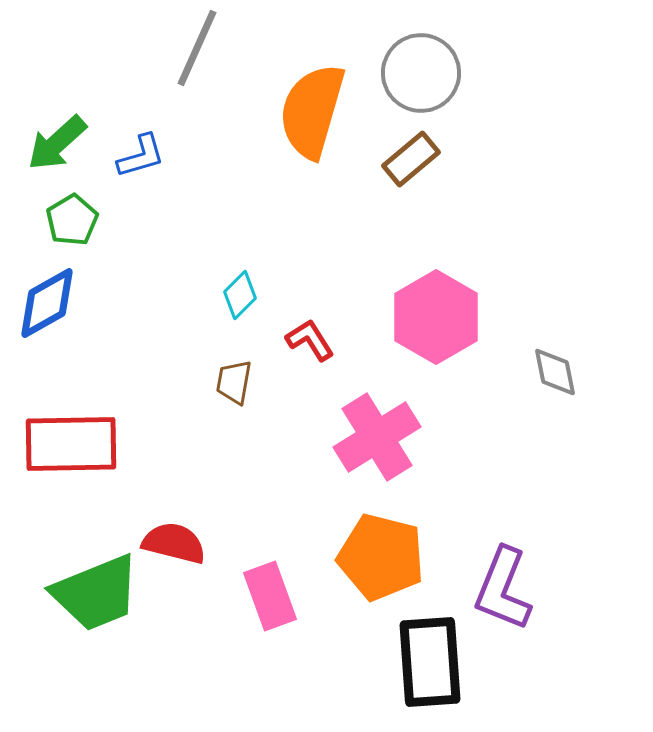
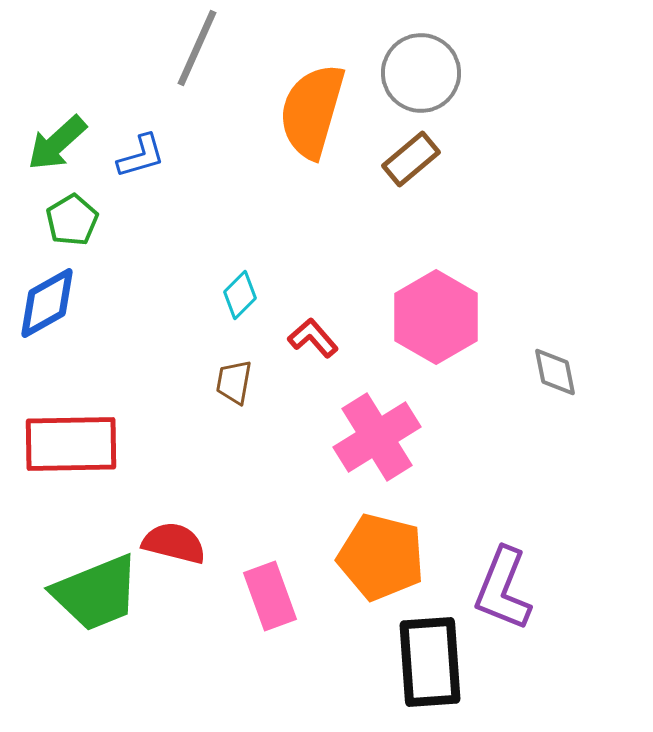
red L-shape: moved 3 px right, 2 px up; rotated 9 degrees counterclockwise
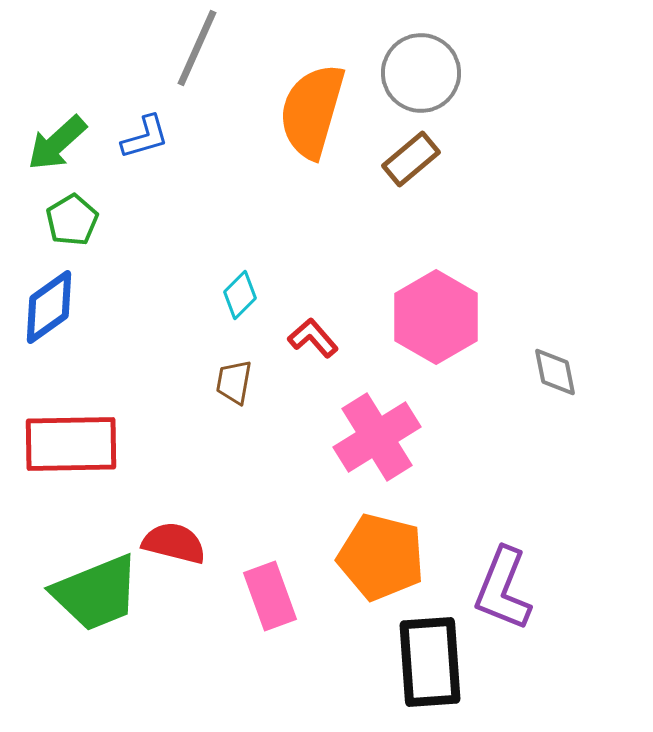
blue L-shape: moved 4 px right, 19 px up
blue diamond: moved 2 px right, 4 px down; rotated 6 degrees counterclockwise
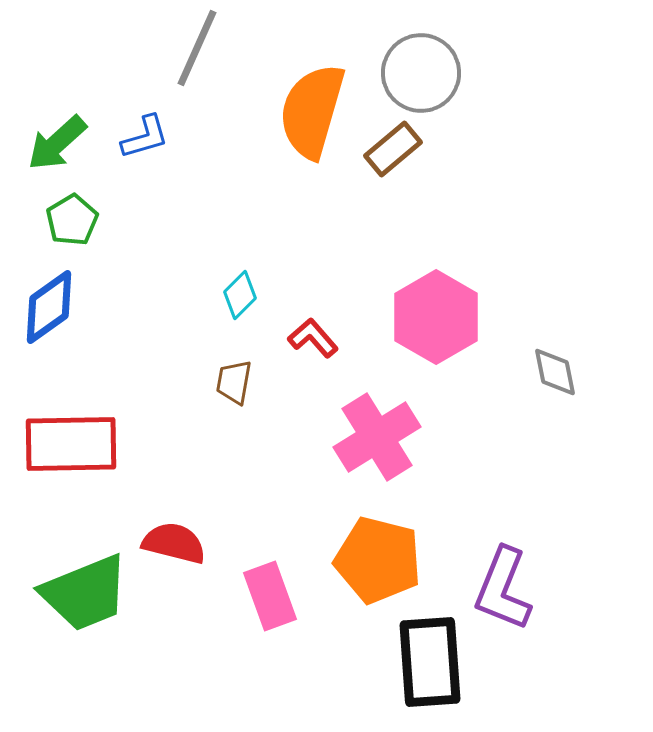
brown rectangle: moved 18 px left, 10 px up
orange pentagon: moved 3 px left, 3 px down
green trapezoid: moved 11 px left
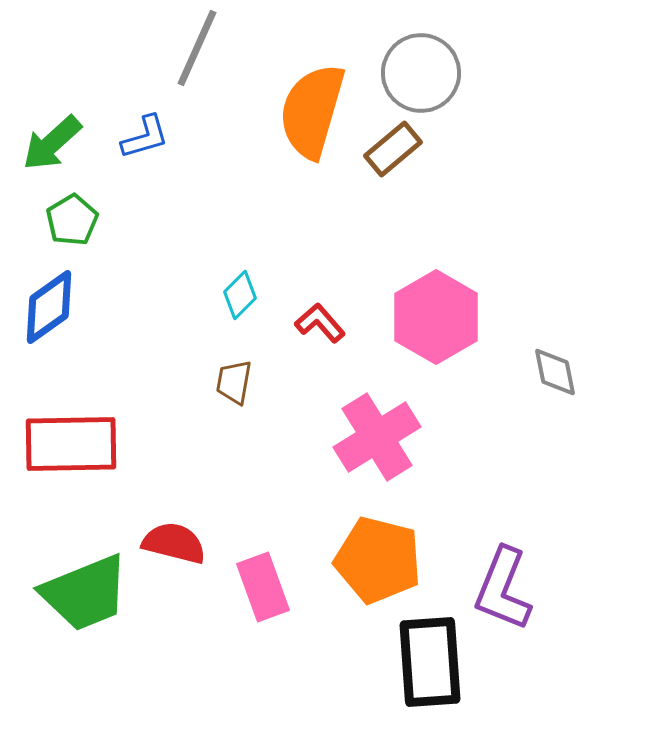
green arrow: moved 5 px left
red L-shape: moved 7 px right, 15 px up
pink rectangle: moved 7 px left, 9 px up
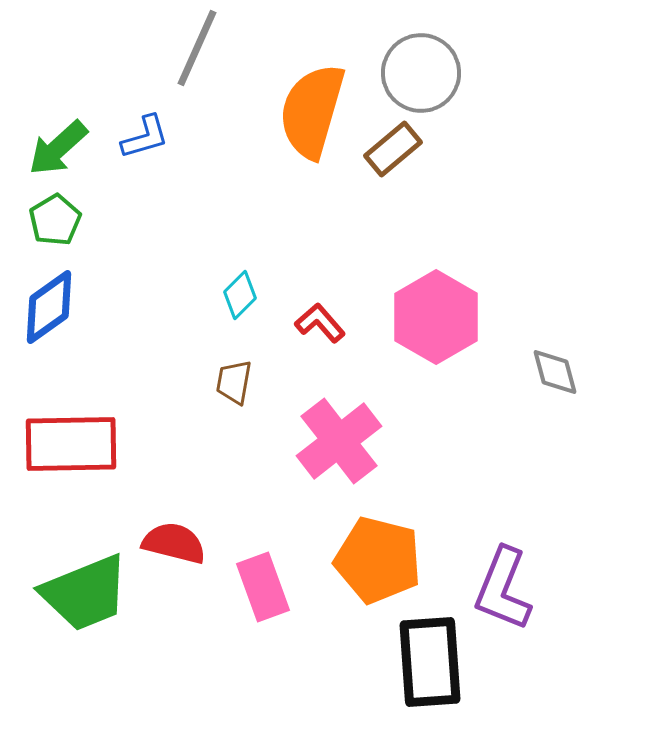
green arrow: moved 6 px right, 5 px down
green pentagon: moved 17 px left
gray diamond: rotated 4 degrees counterclockwise
pink cross: moved 38 px left, 4 px down; rotated 6 degrees counterclockwise
